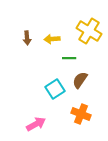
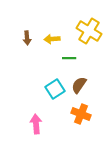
brown semicircle: moved 1 px left, 5 px down
pink arrow: rotated 66 degrees counterclockwise
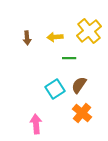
yellow cross: rotated 20 degrees clockwise
yellow arrow: moved 3 px right, 2 px up
orange cross: moved 1 px right, 1 px up; rotated 18 degrees clockwise
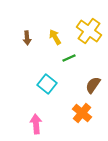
yellow cross: rotated 15 degrees counterclockwise
yellow arrow: rotated 63 degrees clockwise
green line: rotated 24 degrees counterclockwise
brown semicircle: moved 14 px right
cyan square: moved 8 px left, 5 px up; rotated 18 degrees counterclockwise
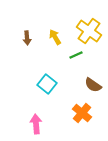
green line: moved 7 px right, 3 px up
brown semicircle: rotated 90 degrees counterclockwise
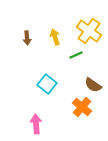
yellow arrow: rotated 14 degrees clockwise
orange cross: moved 6 px up
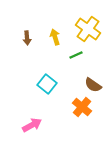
yellow cross: moved 1 px left, 2 px up
pink arrow: moved 4 px left, 1 px down; rotated 66 degrees clockwise
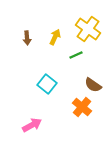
yellow arrow: rotated 42 degrees clockwise
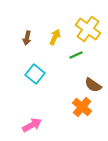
brown arrow: rotated 16 degrees clockwise
cyan square: moved 12 px left, 10 px up
